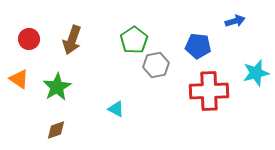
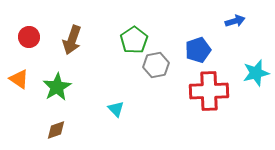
red circle: moved 2 px up
blue pentagon: moved 4 px down; rotated 25 degrees counterclockwise
cyan triangle: rotated 18 degrees clockwise
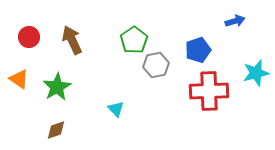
brown arrow: rotated 136 degrees clockwise
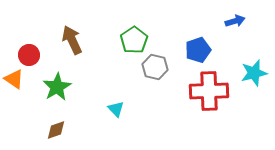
red circle: moved 18 px down
gray hexagon: moved 1 px left, 2 px down; rotated 25 degrees clockwise
cyan star: moved 2 px left
orange triangle: moved 5 px left
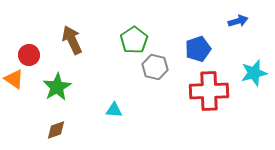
blue arrow: moved 3 px right
blue pentagon: moved 1 px up
cyan triangle: moved 2 px left, 1 px down; rotated 42 degrees counterclockwise
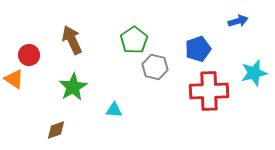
green star: moved 16 px right
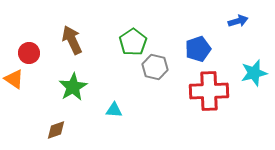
green pentagon: moved 1 px left, 2 px down
red circle: moved 2 px up
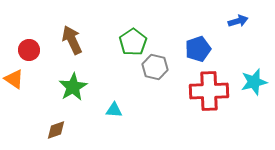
red circle: moved 3 px up
cyan star: moved 9 px down
